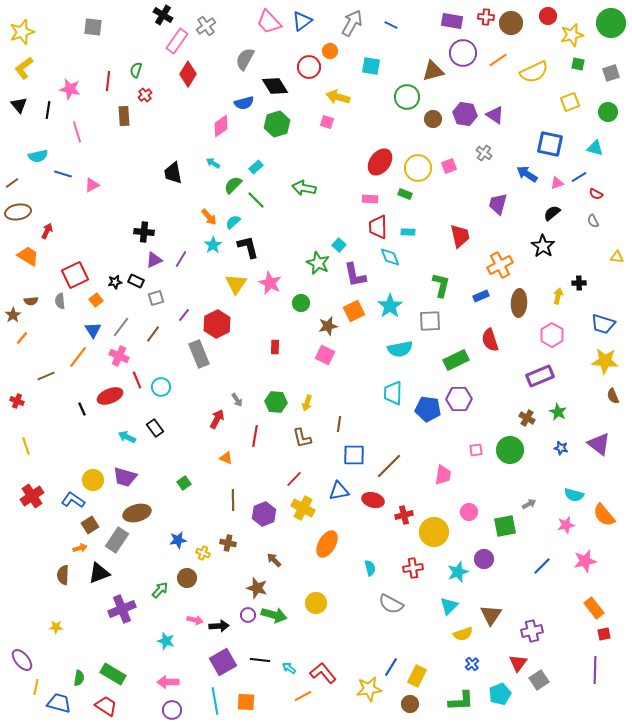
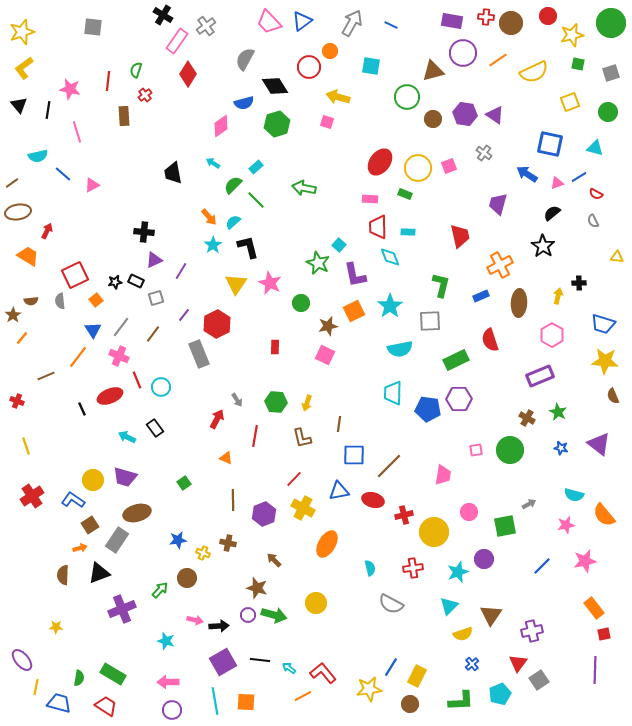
blue line at (63, 174): rotated 24 degrees clockwise
purple line at (181, 259): moved 12 px down
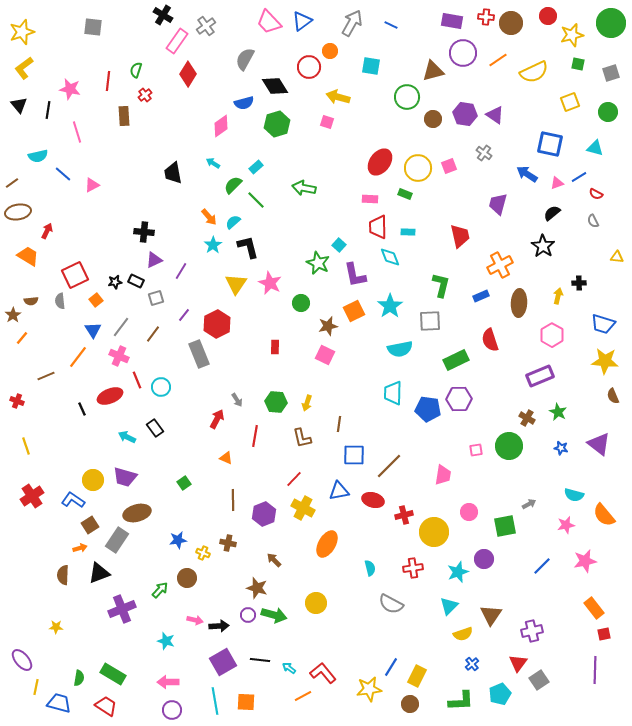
green circle at (510, 450): moved 1 px left, 4 px up
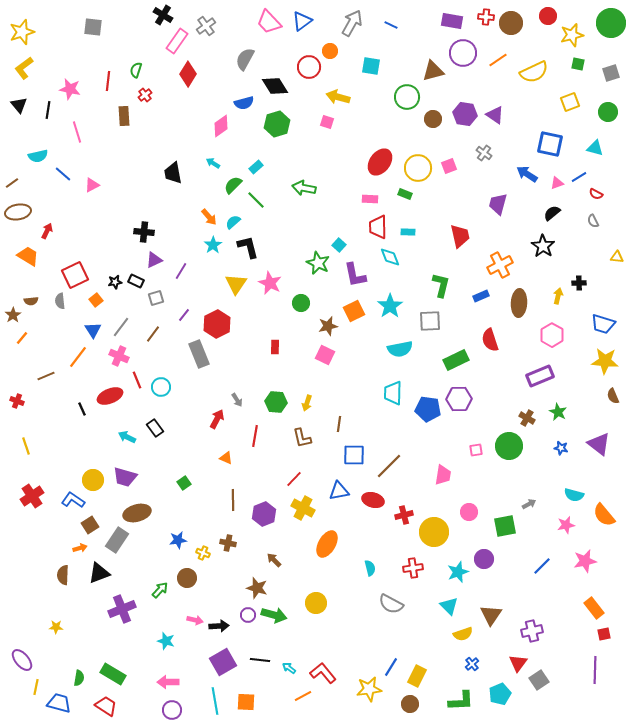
cyan triangle at (449, 606): rotated 30 degrees counterclockwise
